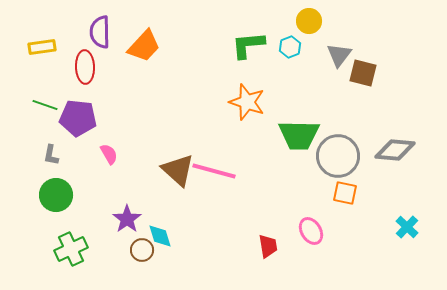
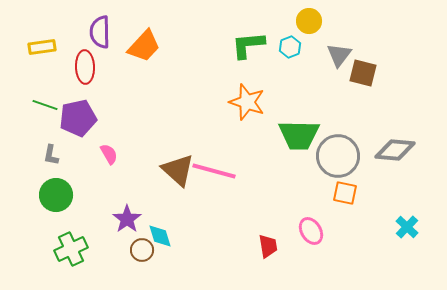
purple pentagon: rotated 18 degrees counterclockwise
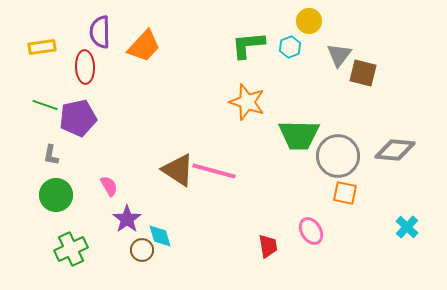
pink semicircle: moved 32 px down
brown triangle: rotated 9 degrees counterclockwise
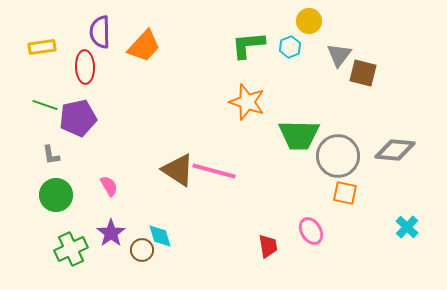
gray L-shape: rotated 20 degrees counterclockwise
purple star: moved 16 px left, 14 px down
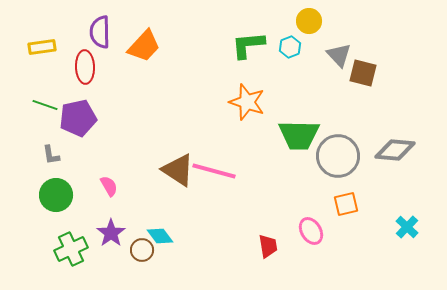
gray triangle: rotated 20 degrees counterclockwise
orange square: moved 1 px right, 11 px down; rotated 25 degrees counterclockwise
cyan diamond: rotated 20 degrees counterclockwise
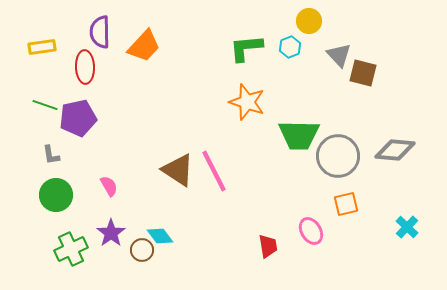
green L-shape: moved 2 px left, 3 px down
pink line: rotated 48 degrees clockwise
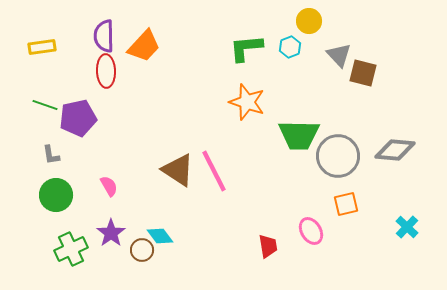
purple semicircle: moved 4 px right, 4 px down
red ellipse: moved 21 px right, 4 px down
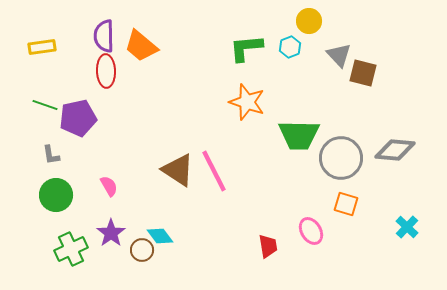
orange trapezoid: moved 3 px left; rotated 87 degrees clockwise
gray circle: moved 3 px right, 2 px down
orange square: rotated 30 degrees clockwise
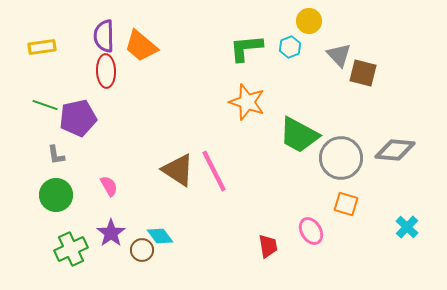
green trapezoid: rotated 27 degrees clockwise
gray L-shape: moved 5 px right
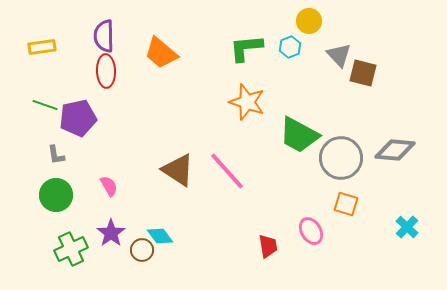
orange trapezoid: moved 20 px right, 7 px down
pink line: moved 13 px right; rotated 15 degrees counterclockwise
